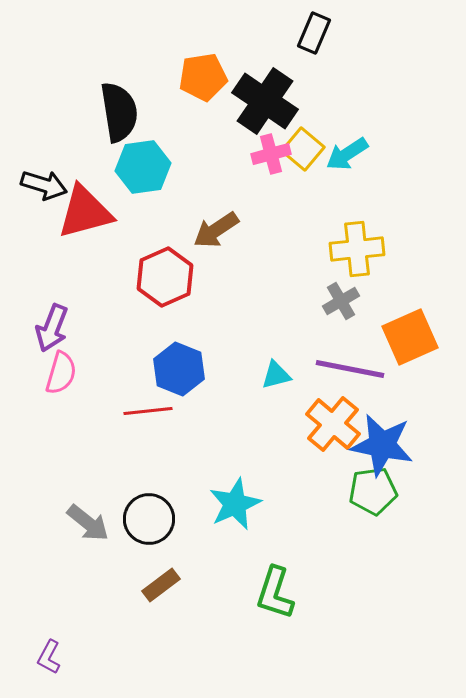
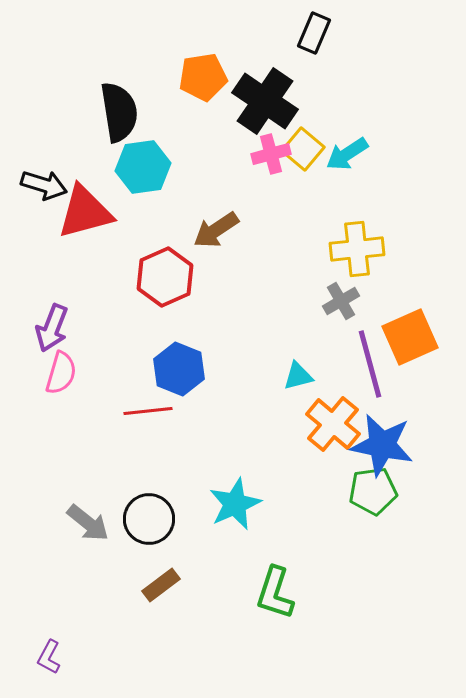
purple line: moved 20 px right, 5 px up; rotated 64 degrees clockwise
cyan triangle: moved 22 px right, 1 px down
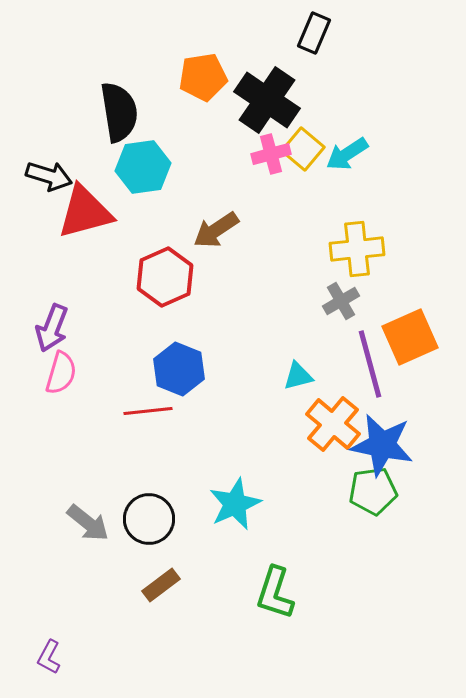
black cross: moved 2 px right, 1 px up
black arrow: moved 5 px right, 9 px up
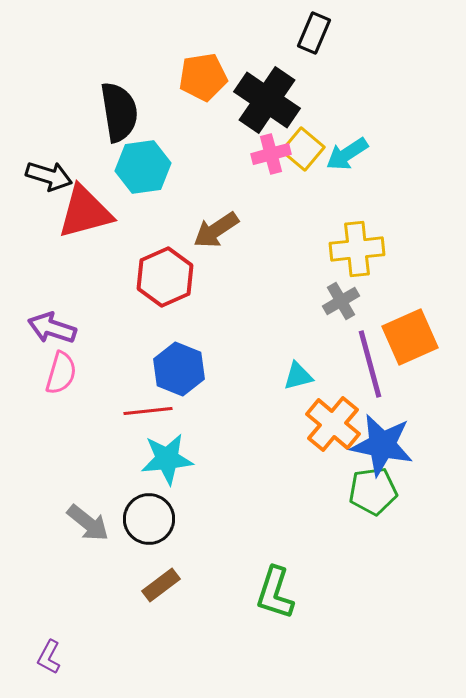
purple arrow: rotated 87 degrees clockwise
cyan star: moved 68 px left, 45 px up; rotated 18 degrees clockwise
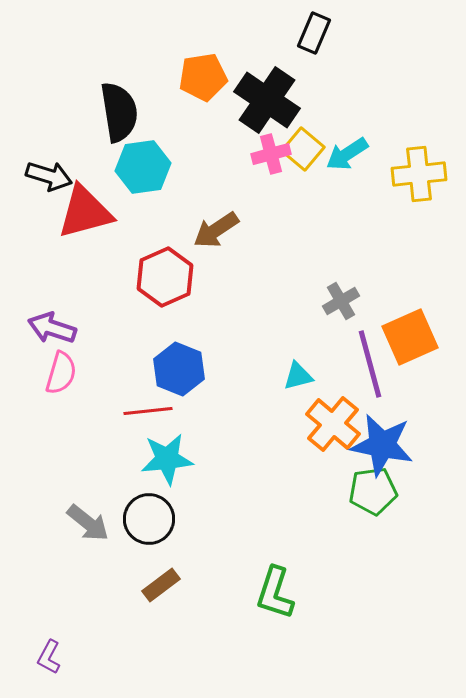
yellow cross: moved 62 px right, 75 px up
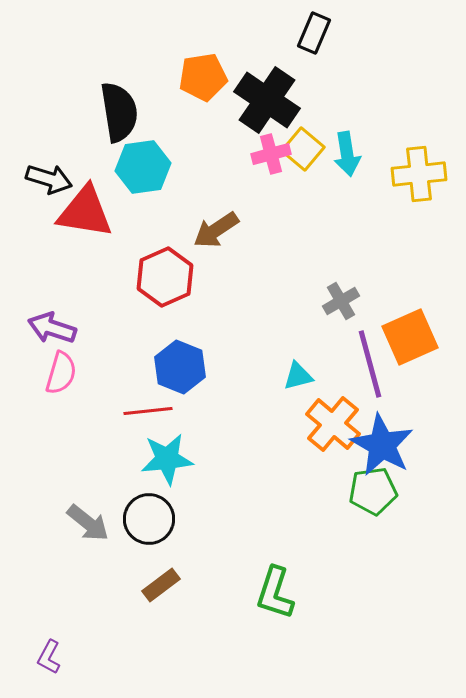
cyan arrow: rotated 66 degrees counterclockwise
black arrow: moved 3 px down
red triangle: rotated 24 degrees clockwise
blue hexagon: moved 1 px right, 2 px up
blue star: rotated 18 degrees clockwise
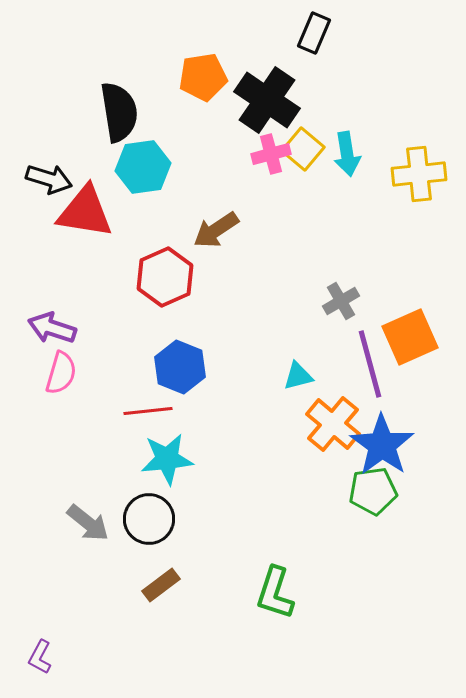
blue star: rotated 6 degrees clockwise
purple L-shape: moved 9 px left
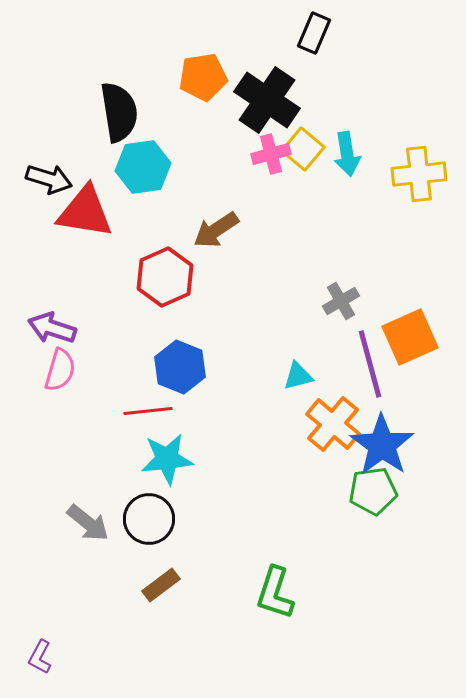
pink semicircle: moved 1 px left, 3 px up
